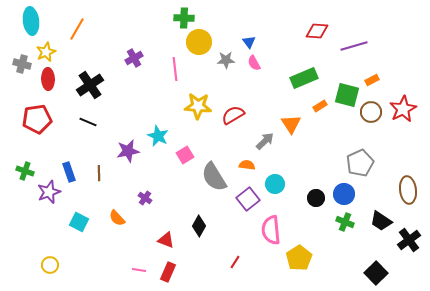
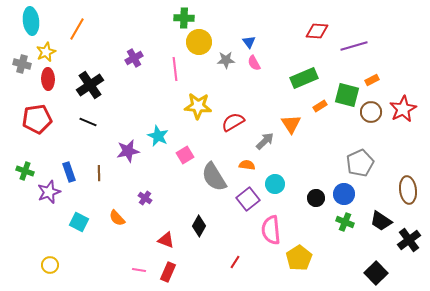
red semicircle at (233, 115): moved 7 px down
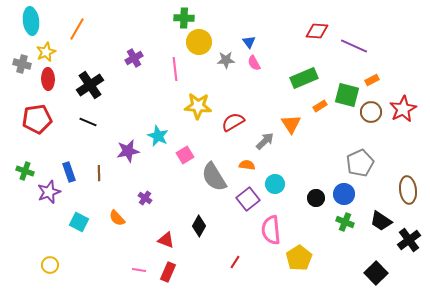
purple line at (354, 46): rotated 40 degrees clockwise
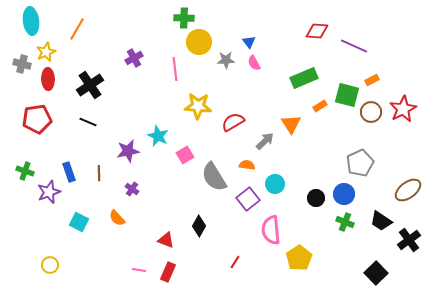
brown ellipse at (408, 190): rotated 60 degrees clockwise
purple cross at (145, 198): moved 13 px left, 9 px up
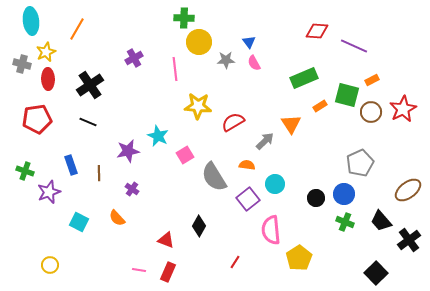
blue rectangle at (69, 172): moved 2 px right, 7 px up
black trapezoid at (381, 221): rotated 15 degrees clockwise
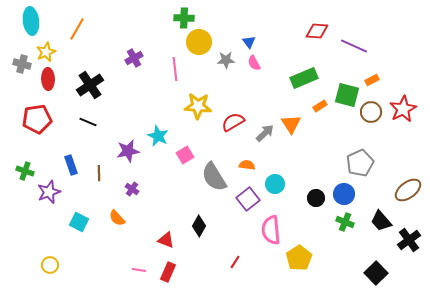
gray arrow at (265, 141): moved 8 px up
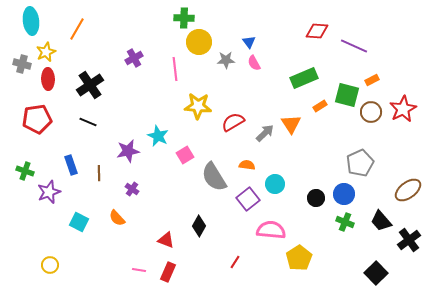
pink semicircle at (271, 230): rotated 100 degrees clockwise
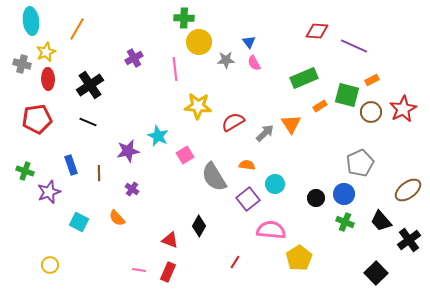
red triangle at (166, 240): moved 4 px right
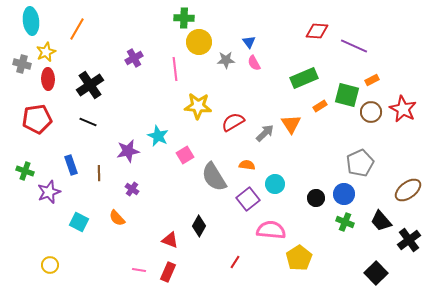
red star at (403, 109): rotated 16 degrees counterclockwise
